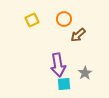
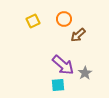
yellow square: moved 1 px right, 1 px down
purple arrow: moved 5 px right; rotated 40 degrees counterclockwise
cyan square: moved 6 px left, 1 px down
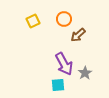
purple arrow: moved 1 px right, 1 px up; rotated 20 degrees clockwise
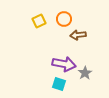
yellow square: moved 6 px right
brown arrow: rotated 35 degrees clockwise
purple arrow: rotated 50 degrees counterclockwise
cyan square: moved 1 px right, 1 px up; rotated 24 degrees clockwise
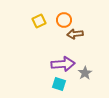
orange circle: moved 1 px down
brown arrow: moved 3 px left, 1 px up
purple arrow: moved 1 px left; rotated 15 degrees counterclockwise
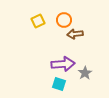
yellow square: moved 1 px left
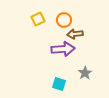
yellow square: moved 2 px up
purple arrow: moved 15 px up
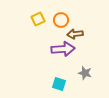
orange circle: moved 3 px left
gray star: rotated 24 degrees counterclockwise
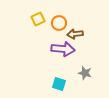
orange circle: moved 2 px left, 3 px down
purple arrow: rotated 10 degrees clockwise
